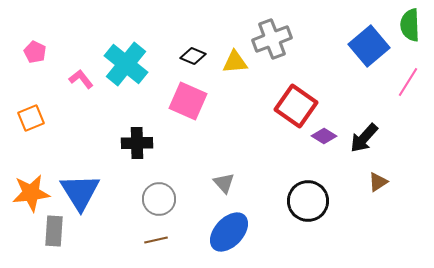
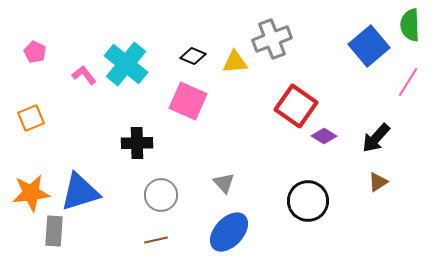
pink L-shape: moved 3 px right, 4 px up
black arrow: moved 12 px right
blue triangle: rotated 45 degrees clockwise
gray circle: moved 2 px right, 4 px up
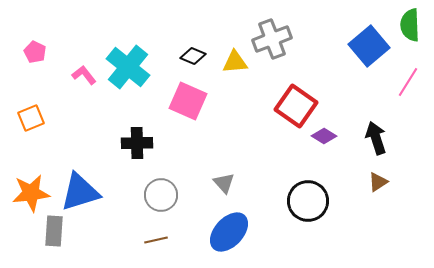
cyan cross: moved 2 px right, 3 px down
black arrow: rotated 120 degrees clockwise
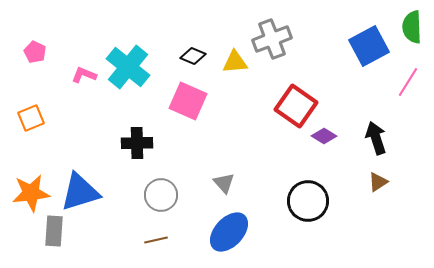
green semicircle: moved 2 px right, 2 px down
blue square: rotated 12 degrees clockwise
pink L-shape: rotated 30 degrees counterclockwise
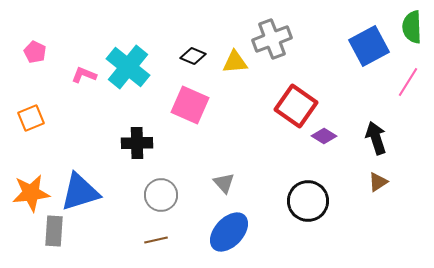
pink square: moved 2 px right, 4 px down
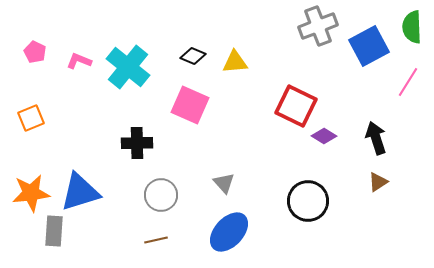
gray cross: moved 46 px right, 13 px up
pink L-shape: moved 5 px left, 14 px up
red square: rotated 9 degrees counterclockwise
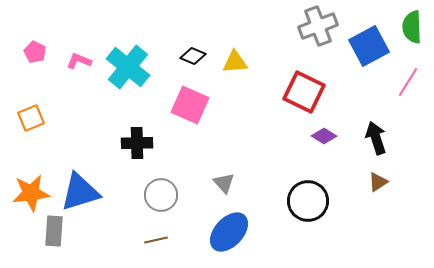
red square: moved 8 px right, 14 px up
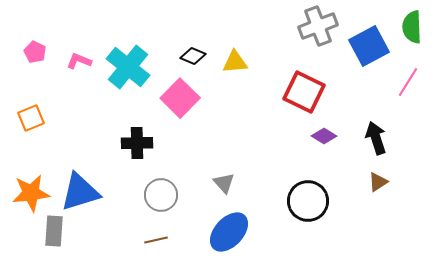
pink square: moved 10 px left, 7 px up; rotated 21 degrees clockwise
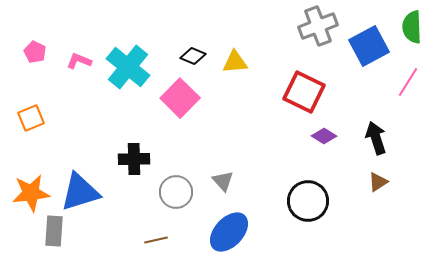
black cross: moved 3 px left, 16 px down
gray triangle: moved 1 px left, 2 px up
gray circle: moved 15 px right, 3 px up
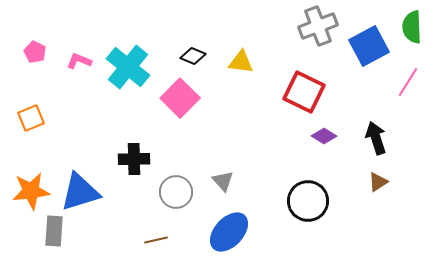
yellow triangle: moved 6 px right; rotated 12 degrees clockwise
orange star: moved 2 px up
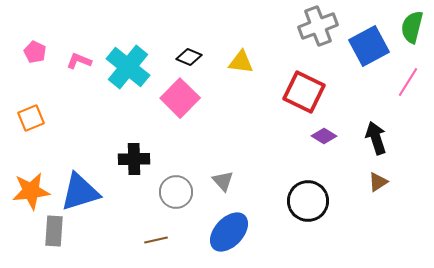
green semicircle: rotated 16 degrees clockwise
black diamond: moved 4 px left, 1 px down
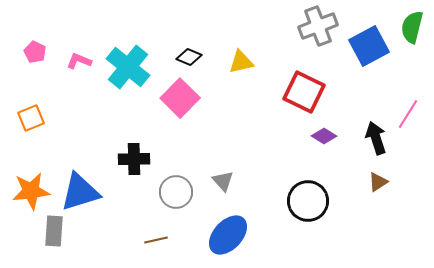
yellow triangle: rotated 20 degrees counterclockwise
pink line: moved 32 px down
blue ellipse: moved 1 px left, 3 px down
